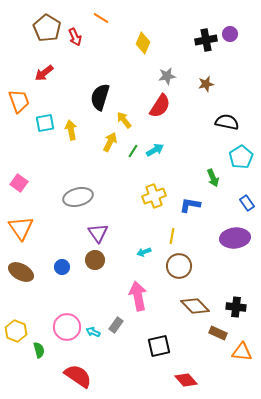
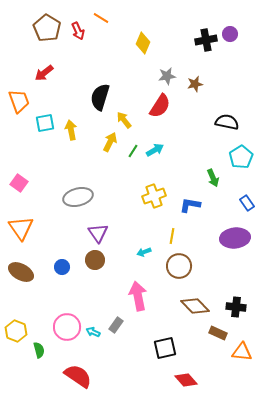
red arrow at (75, 37): moved 3 px right, 6 px up
brown star at (206, 84): moved 11 px left
black square at (159, 346): moved 6 px right, 2 px down
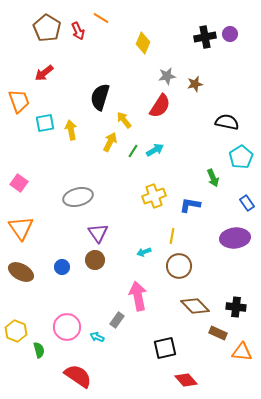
black cross at (206, 40): moved 1 px left, 3 px up
gray rectangle at (116, 325): moved 1 px right, 5 px up
cyan arrow at (93, 332): moved 4 px right, 5 px down
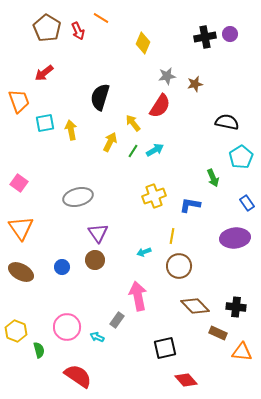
yellow arrow at (124, 120): moved 9 px right, 3 px down
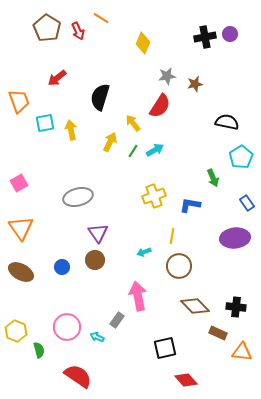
red arrow at (44, 73): moved 13 px right, 5 px down
pink square at (19, 183): rotated 24 degrees clockwise
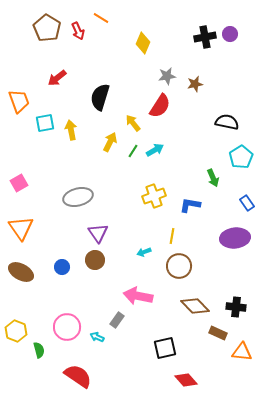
pink arrow at (138, 296): rotated 68 degrees counterclockwise
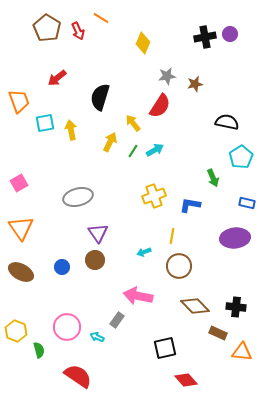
blue rectangle at (247, 203): rotated 42 degrees counterclockwise
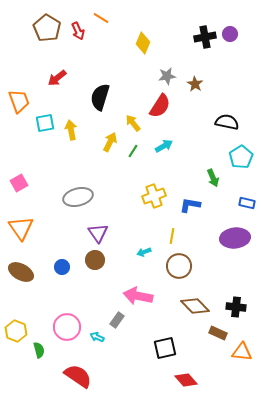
brown star at (195, 84): rotated 28 degrees counterclockwise
cyan arrow at (155, 150): moved 9 px right, 4 px up
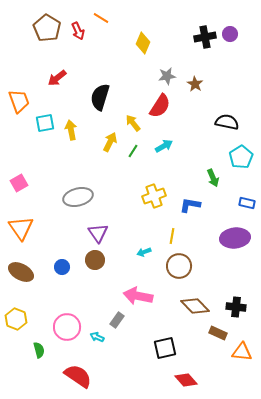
yellow hexagon at (16, 331): moved 12 px up
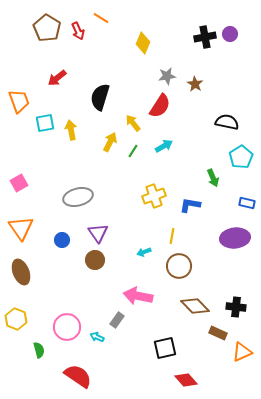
blue circle at (62, 267): moved 27 px up
brown ellipse at (21, 272): rotated 40 degrees clockwise
orange triangle at (242, 352): rotated 30 degrees counterclockwise
